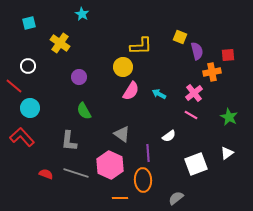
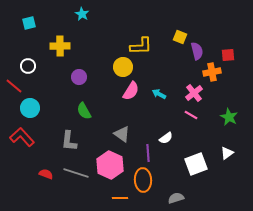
yellow cross: moved 3 px down; rotated 36 degrees counterclockwise
white semicircle: moved 3 px left, 2 px down
gray semicircle: rotated 21 degrees clockwise
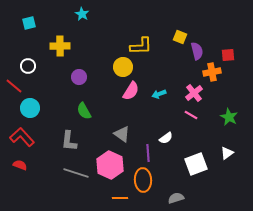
cyan arrow: rotated 48 degrees counterclockwise
red semicircle: moved 26 px left, 9 px up
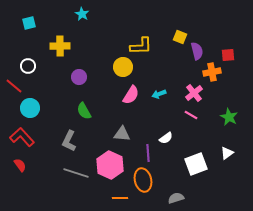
pink semicircle: moved 4 px down
gray triangle: rotated 30 degrees counterclockwise
gray L-shape: rotated 20 degrees clockwise
red semicircle: rotated 32 degrees clockwise
orange ellipse: rotated 10 degrees counterclockwise
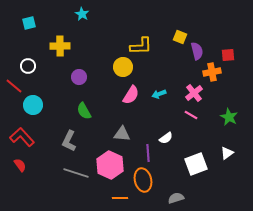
cyan circle: moved 3 px right, 3 px up
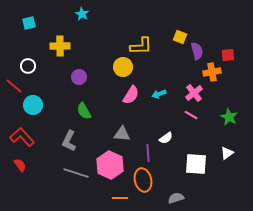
white square: rotated 25 degrees clockwise
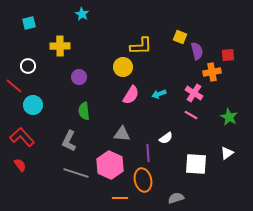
pink cross: rotated 18 degrees counterclockwise
green semicircle: rotated 24 degrees clockwise
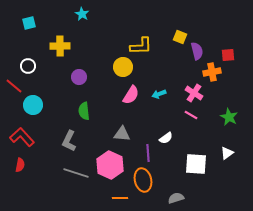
red semicircle: rotated 48 degrees clockwise
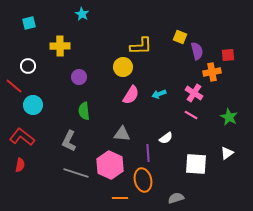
red L-shape: rotated 10 degrees counterclockwise
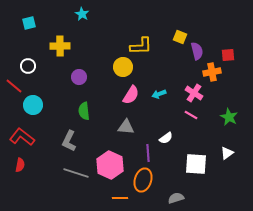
gray triangle: moved 4 px right, 7 px up
orange ellipse: rotated 30 degrees clockwise
